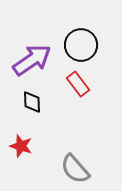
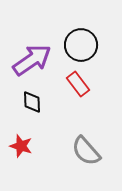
gray semicircle: moved 11 px right, 18 px up
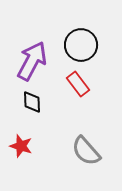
purple arrow: moved 1 px down; rotated 27 degrees counterclockwise
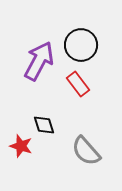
purple arrow: moved 7 px right
black diamond: moved 12 px right, 23 px down; rotated 15 degrees counterclockwise
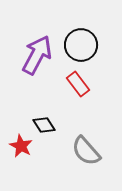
purple arrow: moved 2 px left, 6 px up
black diamond: rotated 15 degrees counterclockwise
red star: rotated 10 degrees clockwise
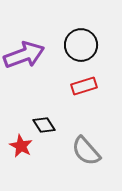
purple arrow: moved 13 px left; rotated 42 degrees clockwise
red rectangle: moved 6 px right, 2 px down; rotated 70 degrees counterclockwise
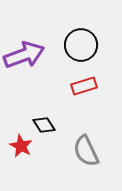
gray semicircle: rotated 16 degrees clockwise
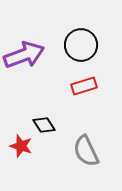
red star: rotated 10 degrees counterclockwise
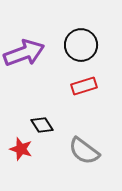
purple arrow: moved 2 px up
black diamond: moved 2 px left
red star: moved 3 px down
gray semicircle: moved 2 px left; rotated 28 degrees counterclockwise
